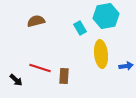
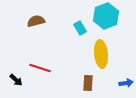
cyan hexagon: rotated 10 degrees counterclockwise
blue arrow: moved 17 px down
brown rectangle: moved 24 px right, 7 px down
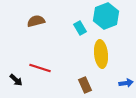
brown rectangle: moved 3 px left, 2 px down; rotated 28 degrees counterclockwise
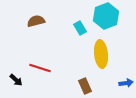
brown rectangle: moved 1 px down
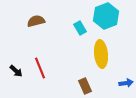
red line: rotated 50 degrees clockwise
black arrow: moved 9 px up
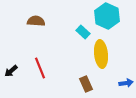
cyan hexagon: moved 1 px right; rotated 15 degrees counterclockwise
brown semicircle: rotated 18 degrees clockwise
cyan rectangle: moved 3 px right, 4 px down; rotated 16 degrees counterclockwise
black arrow: moved 5 px left; rotated 96 degrees clockwise
brown rectangle: moved 1 px right, 2 px up
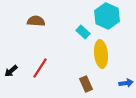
red line: rotated 55 degrees clockwise
